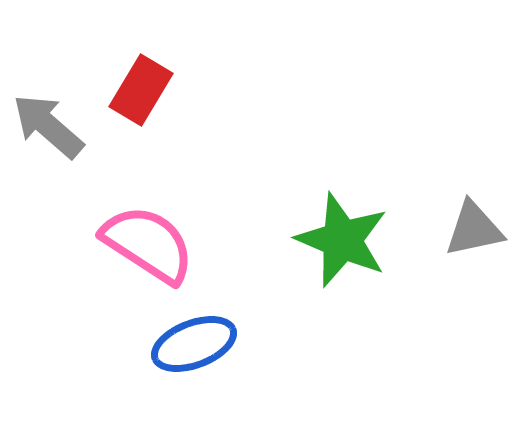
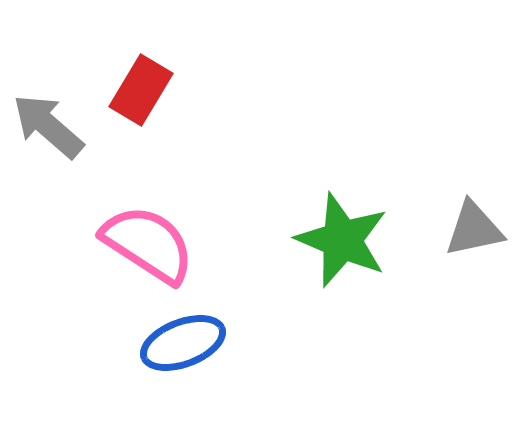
blue ellipse: moved 11 px left, 1 px up
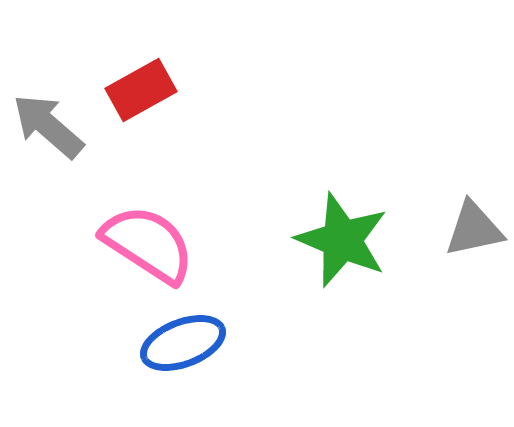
red rectangle: rotated 30 degrees clockwise
